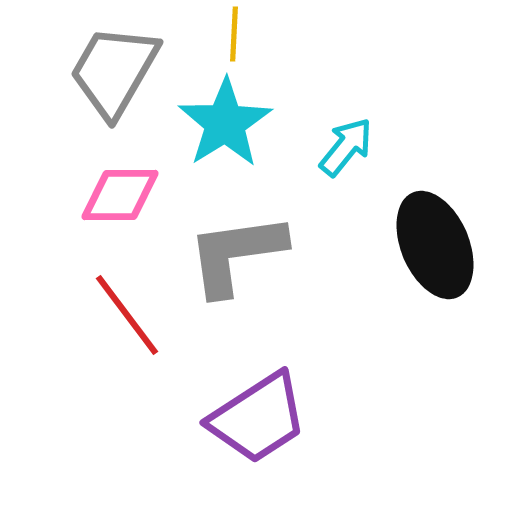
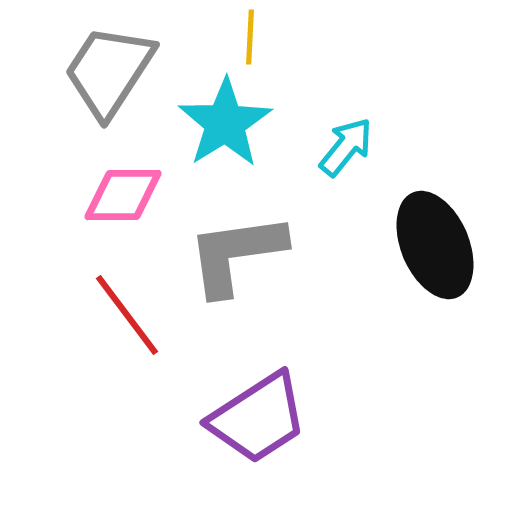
yellow line: moved 16 px right, 3 px down
gray trapezoid: moved 5 px left; rotated 3 degrees clockwise
pink diamond: moved 3 px right
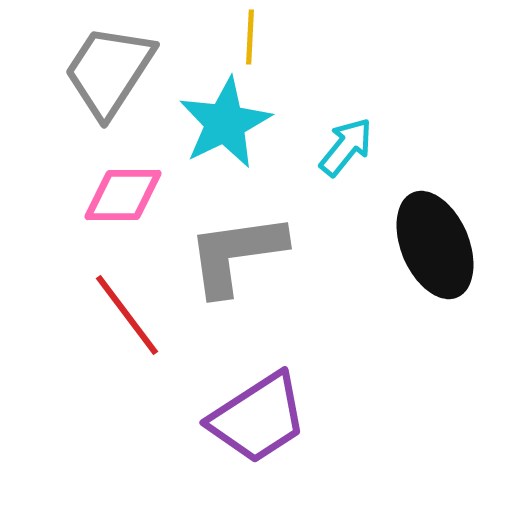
cyan star: rotated 6 degrees clockwise
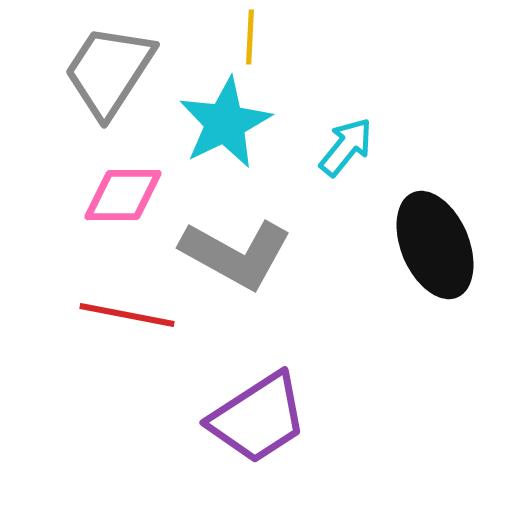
gray L-shape: rotated 143 degrees counterclockwise
red line: rotated 42 degrees counterclockwise
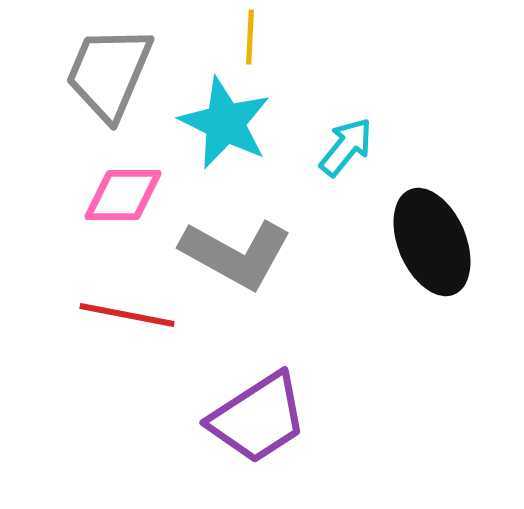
gray trapezoid: moved 2 px down; rotated 10 degrees counterclockwise
cyan star: rotated 20 degrees counterclockwise
black ellipse: moved 3 px left, 3 px up
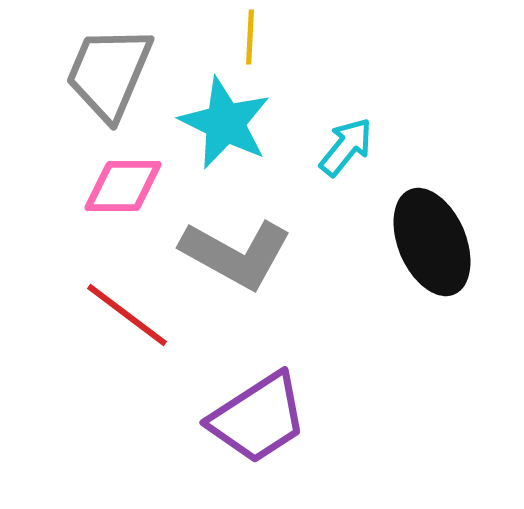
pink diamond: moved 9 px up
red line: rotated 26 degrees clockwise
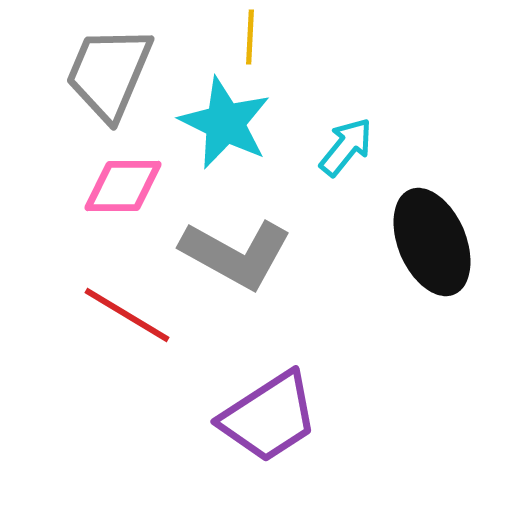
red line: rotated 6 degrees counterclockwise
purple trapezoid: moved 11 px right, 1 px up
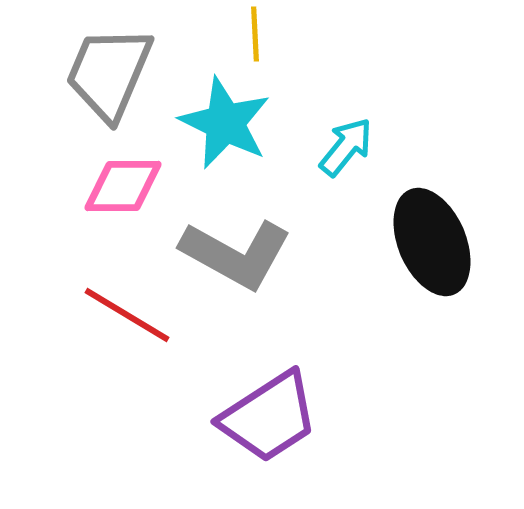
yellow line: moved 5 px right, 3 px up; rotated 6 degrees counterclockwise
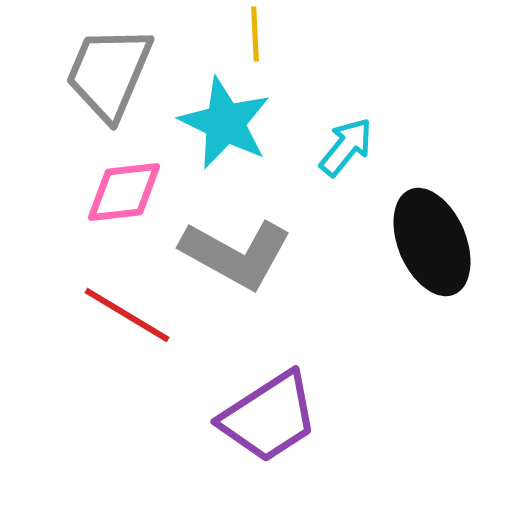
pink diamond: moved 1 px right, 6 px down; rotated 6 degrees counterclockwise
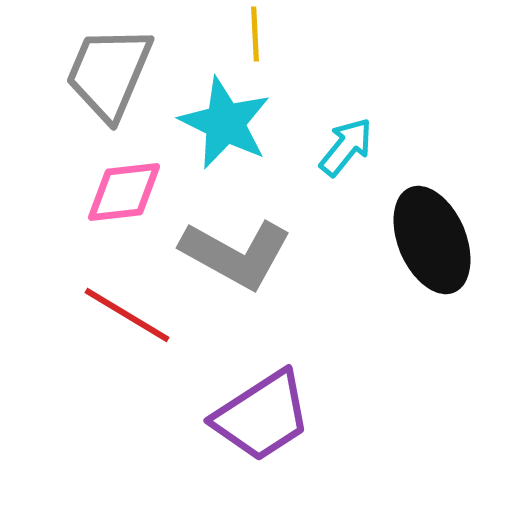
black ellipse: moved 2 px up
purple trapezoid: moved 7 px left, 1 px up
